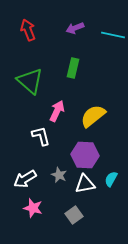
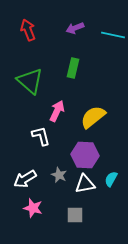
yellow semicircle: moved 1 px down
gray square: moved 1 px right; rotated 36 degrees clockwise
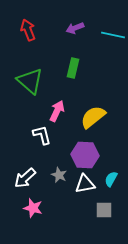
white L-shape: moved 1 px right, 1 px up
white arrow: moved 1 px up; rotated 10 degrees counterclockwise
gray square: moved 29 px right, 5 px up
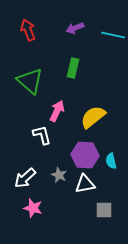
cyan semicircle: moved 18 px up; rotated 42 degrees counterclockwise
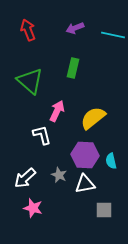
yellow semicircle: moved 1 px down
